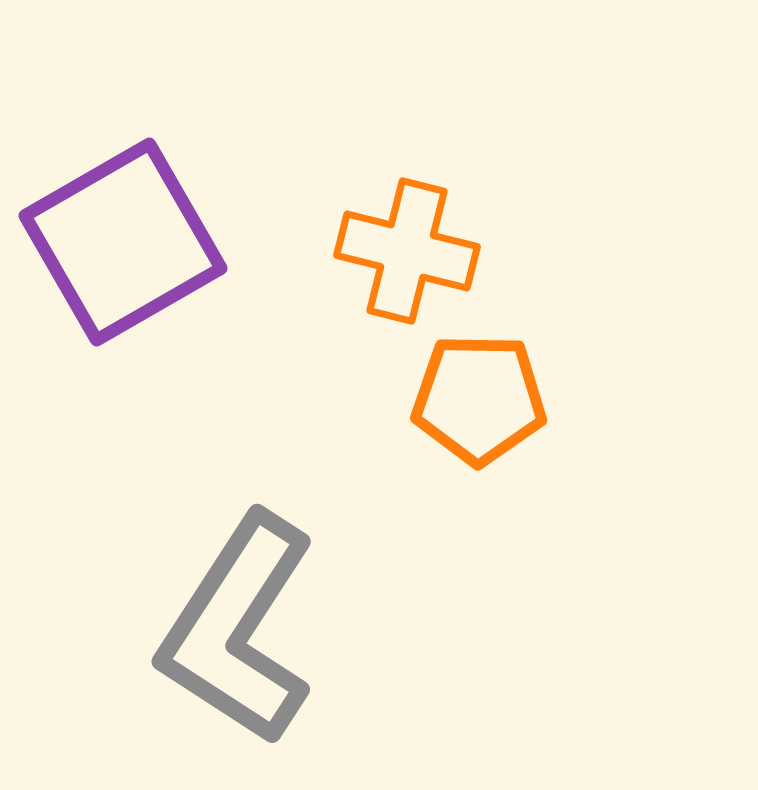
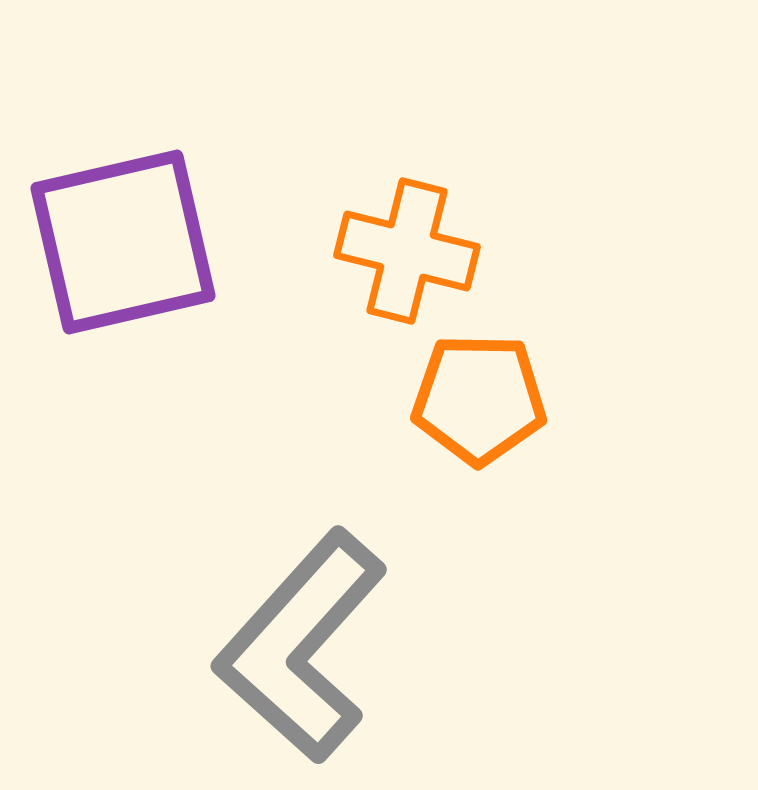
purple square: rotated 17 degrees clockwise
gray L-shape: moved 63 px right, 17 px down; rotated 9 degrees clockwise
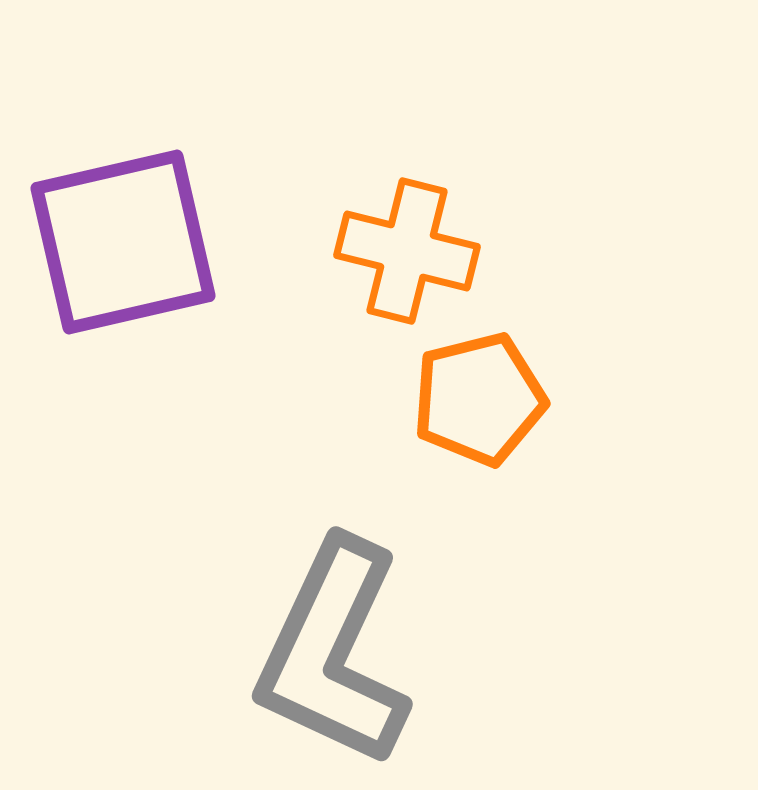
orange pentagon: rotated 15 degrees counterclockwise
gray L-shape: moved 32 px right, 7 px down; rotated 17 degrees counterclockwise
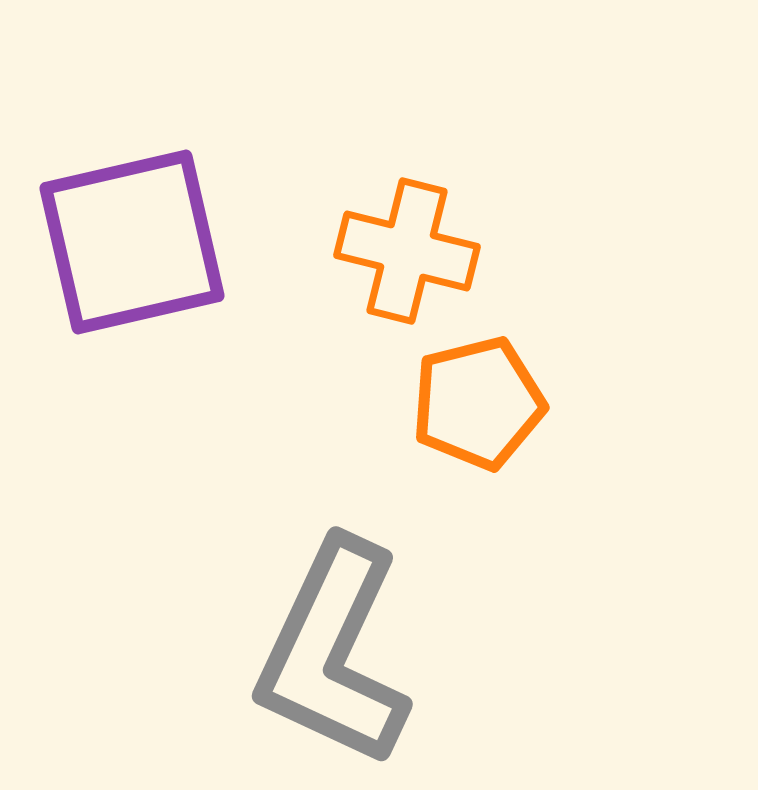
purple square: moved 9 px right
orange pentagon: moved 1 px left, 4 px down
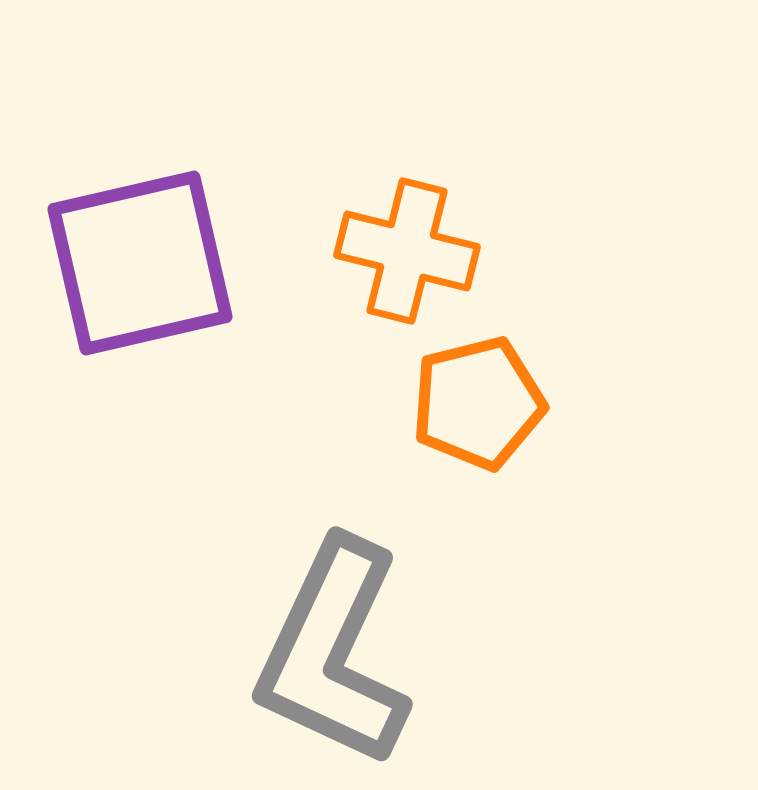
purple square: moved 8 px right, 21 px down
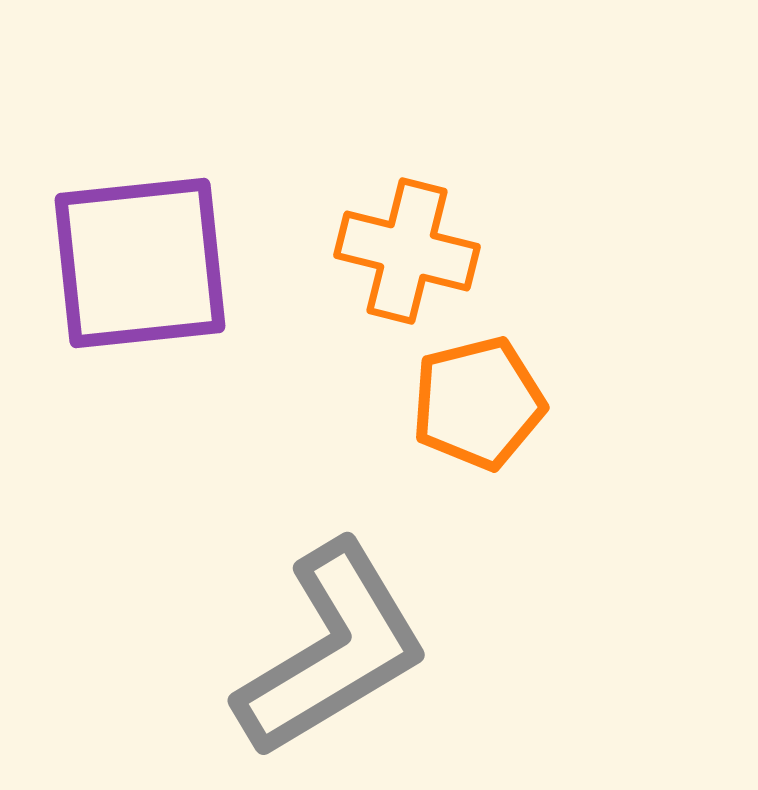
purple square: rotated 7 degrees clockwise
gray L-shape: moved 1 px left, 3 px up; rotated 146 degrees counterclockwise
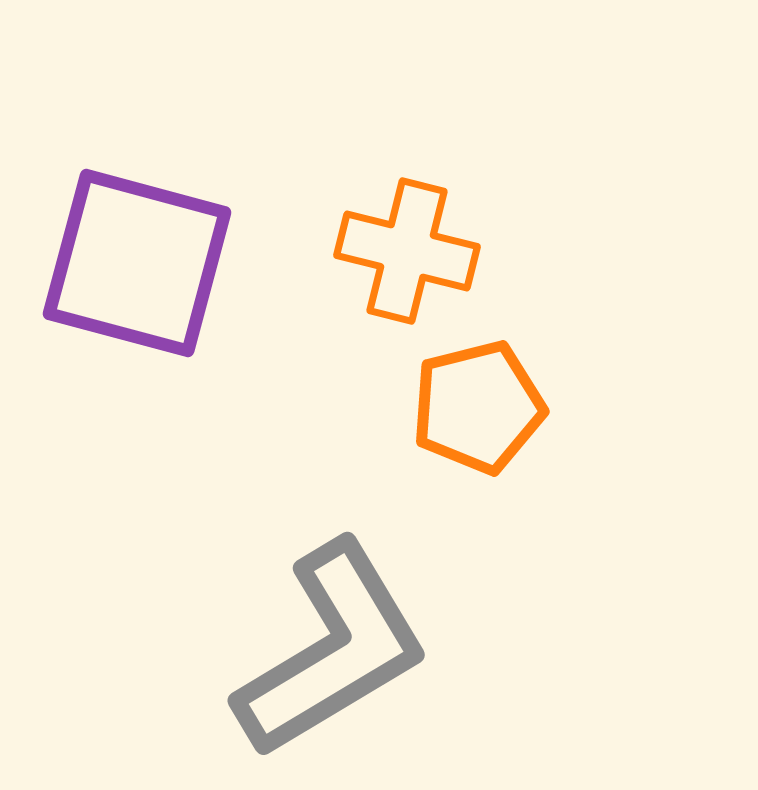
purple square: moved 3 px left; rotated 21 degrees clockwise
orange pentagon: moved 4 px down
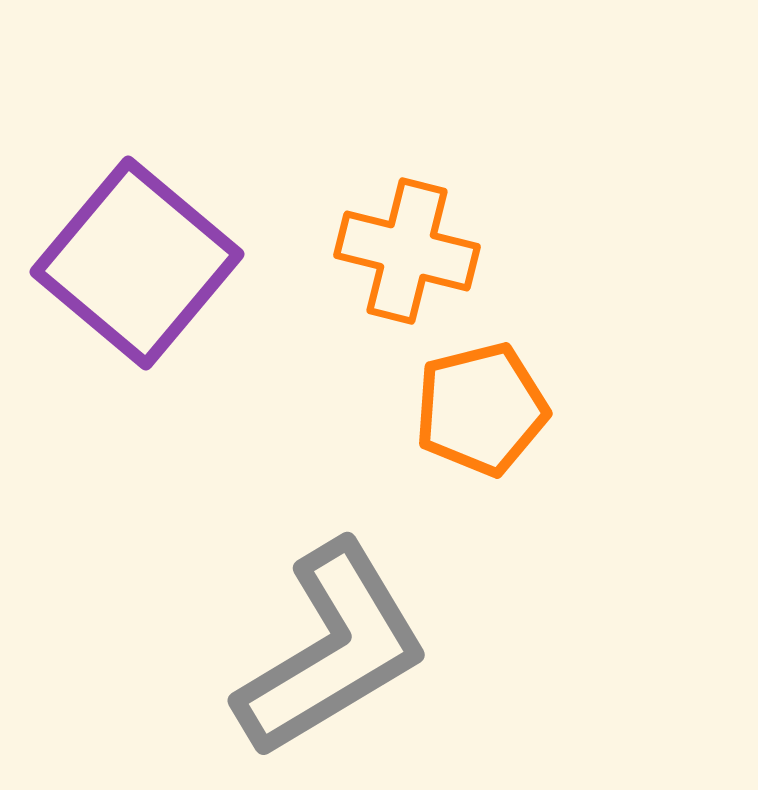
purple square: rotated 25 degrees clockwise
orange pentagon: moved 3 px right, 2 px down
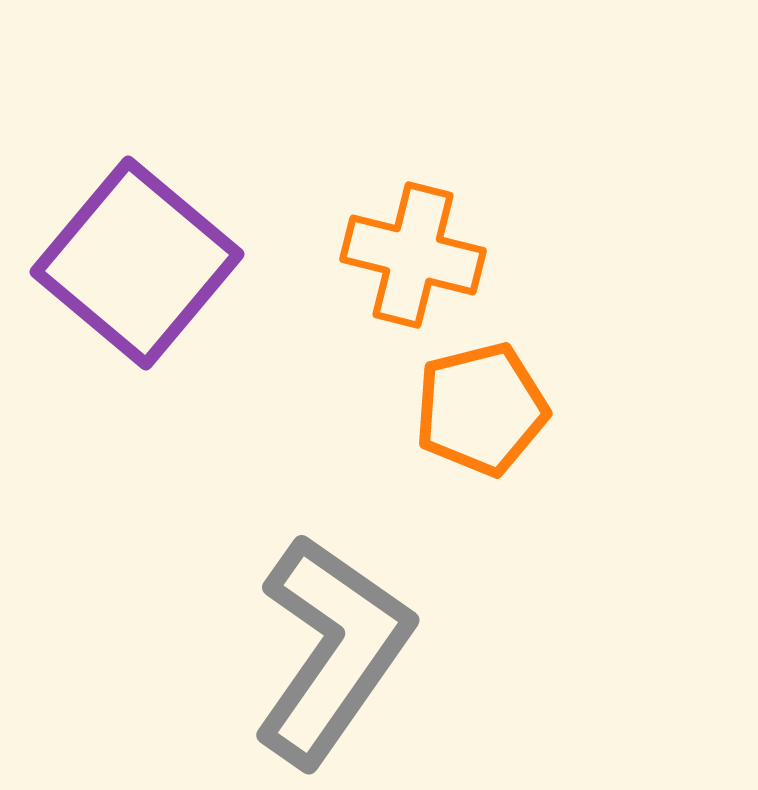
orange cross: moved 6 px right, 4 px down
gray L-shape: rotated 24 degrees counterclockwise
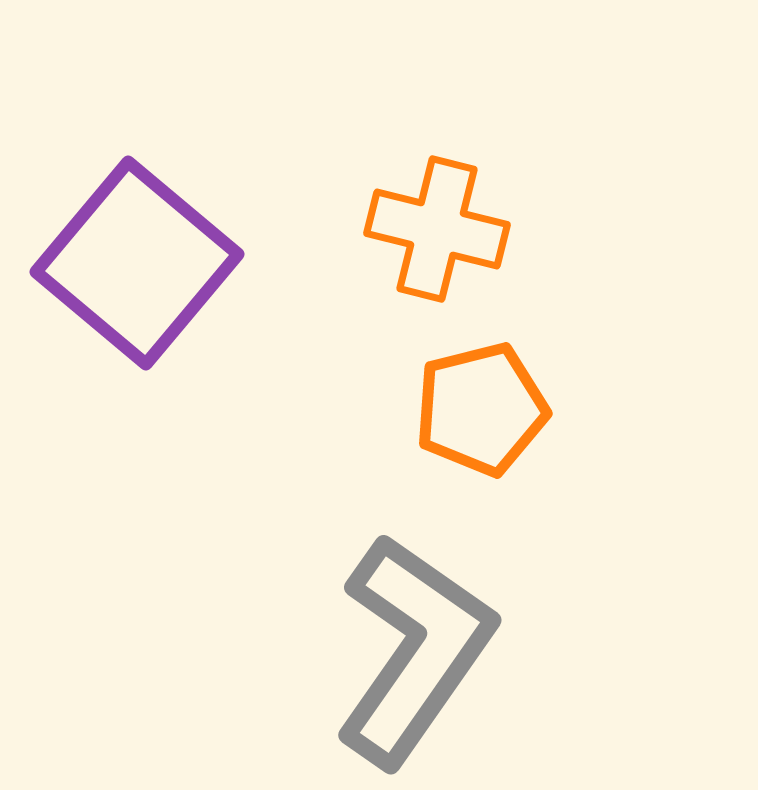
orange cross: moved 24 px right, 26 px up
gray L-shape: moved 82 px right
